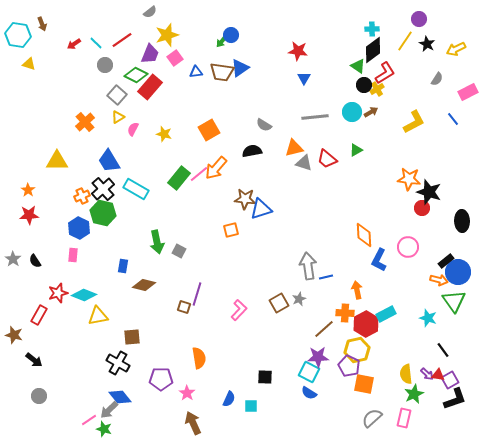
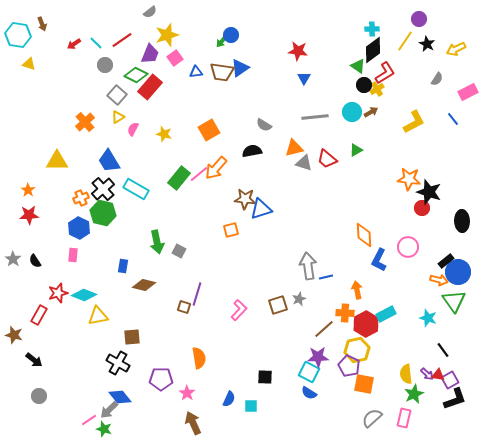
orange cross at (82, 196): moved 1 px left, 2 px down
brown square at (279, 303): moved 1 px left, 2 px down; rotated 12 degrees clockwise
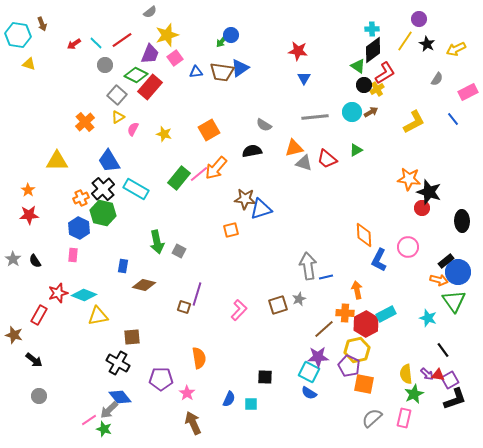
cyan square at (251, 406): moved 2 px up
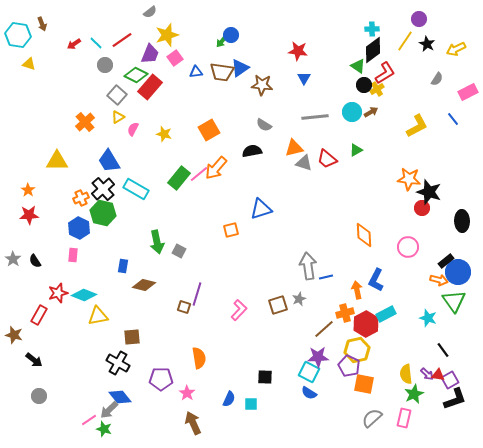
yellow L-shape at (414, 122): moved 3 px right, 4 px down
brown star at (245, 199): moved 17 px right, 114 px up
blue L-shape at (379, 260): moved 3 px left, 20 px down
orange cross at (345, 313): rotated 18 degrees counterclockwise
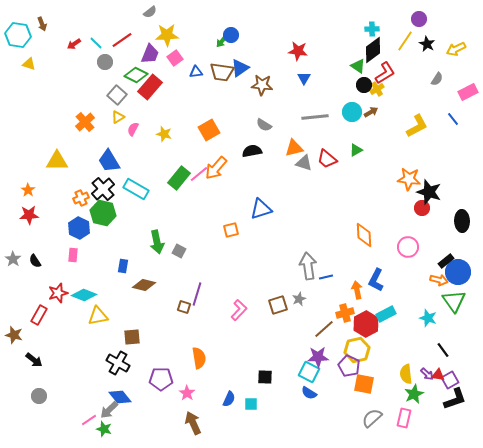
yellow star at (167, 35): rotated 15 degrees clockwise
gray circle at (105, 65): moved 3 px up
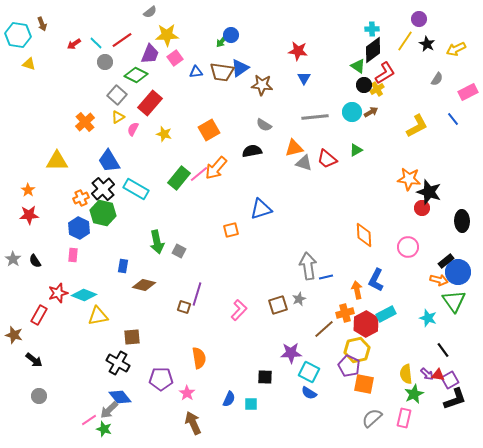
red rectangle at (150, 87): moved 16 px down
purple star at (318, 357): moved 27 px left, 4 px up
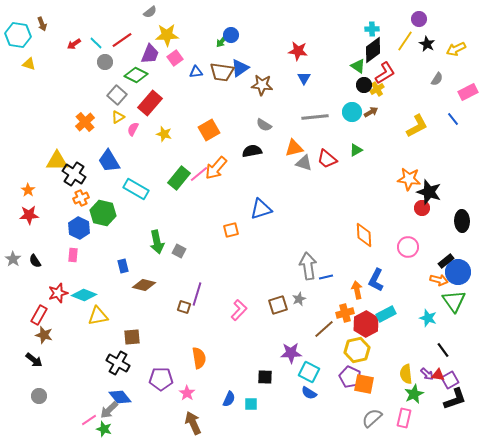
black cross at (103, 189): moved 29 px left, 15 px up; rotated 15 degrees counterclockwise
blue rectangle at (123, 266): rotated 24 degrees counterclockwise
brown star at (14, 335): moved 30 px right
purple pentagon at (349, 366): moved 1 px right, 11 px down
